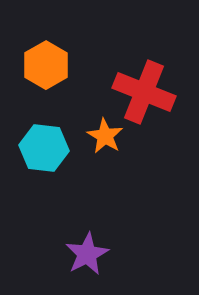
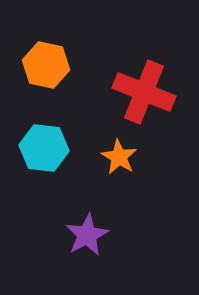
orange hexagon: rotated 18 degrees counterclockwise
orange star: moved 14 px right, 21 px down
purple star: moved 19 px up
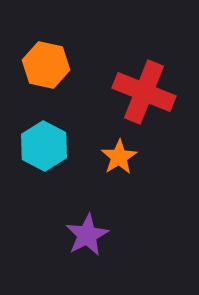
cyan hexagon: moved 2 px up; rotated 21 degrees clockwise
orange star: rotated 9 degrees clockwise
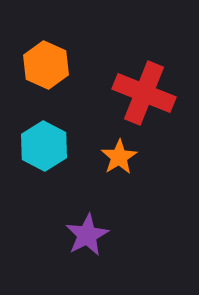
orange hexagon: rotated 12 degrees clockwise
red cross: moved 1 px down
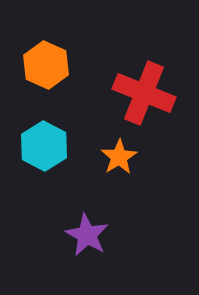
purple star: rotated 15 degrees counterclockwise
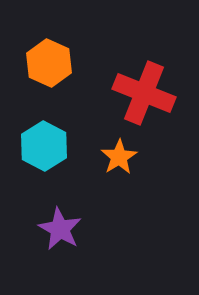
orange hexagon: moved 3 px right, 2 px up
purple star: moved 27 px left, 6 px up
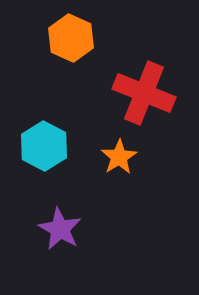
orange hexagon: moved 22 px right, 25 px up
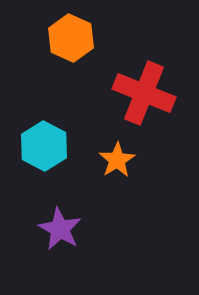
orange star: moved 2 px left, 3 px down
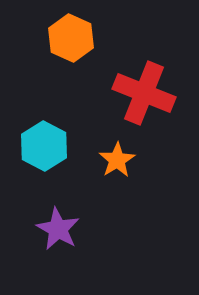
purple star: moved 2 px left
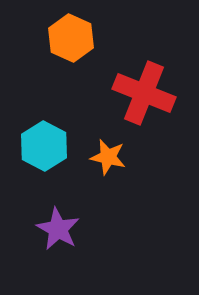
orange star: moved 9 px left, 3 px up; rotated 27 degrees counterclockwise
